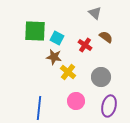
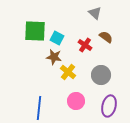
gray circle: moved 2 px up
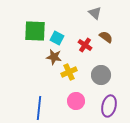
yellow cross: moved 1 px right; rotated 28 degrees clockwise
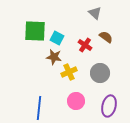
gray circle: moved 1 px left, 2 px up
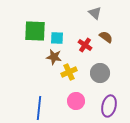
cyan square: rotated 24 degrees counterclockwise
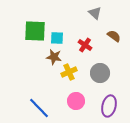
brown semicircle: moved 8 px right, 1 px up
blue line: rotated 50 degrees counterclockwise
